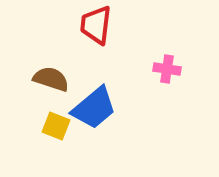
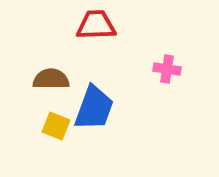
red trapezoid: rotated 81 degrees clockwise
brown semicircle: rotated 18 degrees counterclockwise
blue trapezoid: rotated 30 degrees counterclockwise
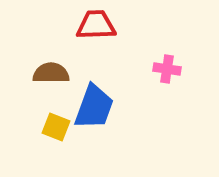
brown semicircle: moved 6 px up
blue trapezoid: moved 1 px up
yellow square: moved 1 px down
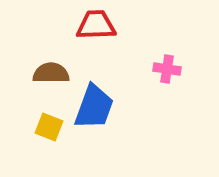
yellow square: moved 7 px left
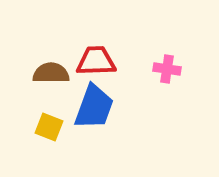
red trapezoid: moved 36 px down
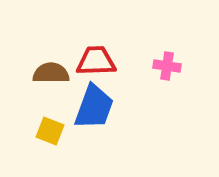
pink cross: moved 3 px up
yellow square: moved 1 px right, 4 px down
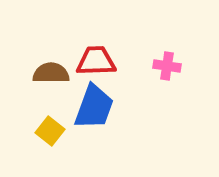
yellow square: rotated 16 degrees clockwise
